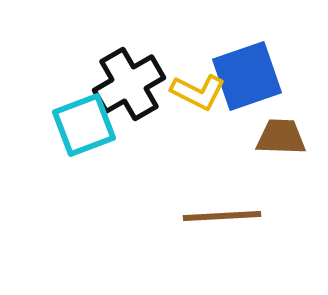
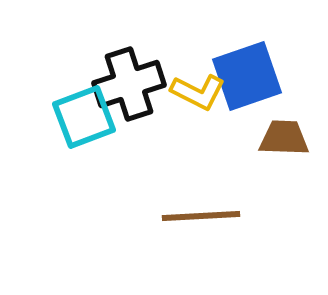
black cross: rotated 12 degrees clockwise
cyan square: moved 8 px up
brown trapezoid: moved 3 px right, 1 px down
brown line: moved 21 px left
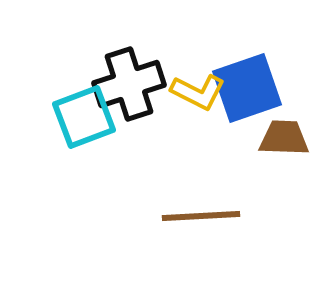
blue square: moved 12 px down
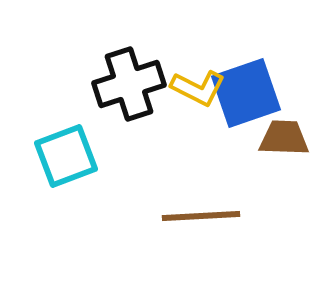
blue square: moved 1 px left, 5 px down
yellow L-shape: moved 4 px up
cyan square: moved 18 px left, 39 px down
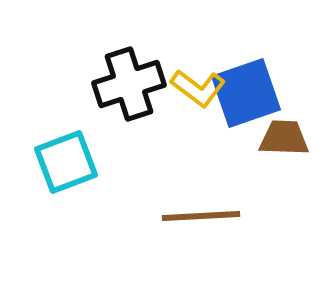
yellow L-shape: rotated 10 degrees clockwise
cyan square: moved 6 px down
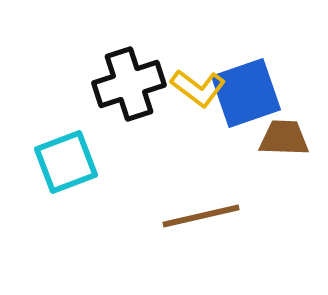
brown line: rotated 10 degrees counterclockwise
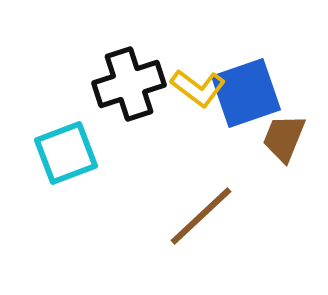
brown trapezoid: rotated 70 degrees counterclockwise
cyan square: moved 9 px up
brown line: rotated 30 degrees counterclockwise
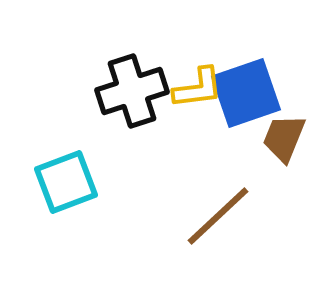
black cross: moved 3 px right, 7 px down
yellow L-shape: rotated 44 degrees counterclockwise
cyan square: moved 29 px down
brown line: moved 17 px right
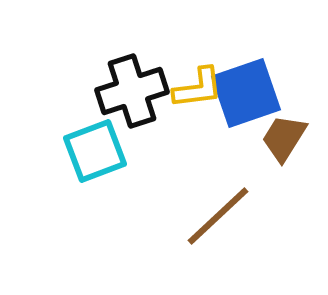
brown trapezoid: rotated 10 degrees clockwise
cyan square: moved 29 px right, 31 px up
